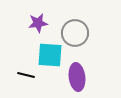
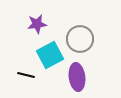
purple star: moved 1 px left, 1 px down
gray circle: moved 5 px right, 6 px down
cyan square: rotated 32 degrees counterclockwise
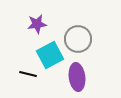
gray circle: moved 2 px left
black line: moved 2 px right, 1 px up
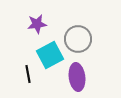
black line: rotated 66 degrees clockwise
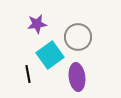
gray circle: moved 2 px up
cyan square: rotated 8 degrees counterclockwise
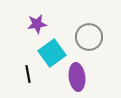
gray circle: moved 11 px right
cyan square: moved 2 px right, 2 px up
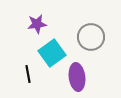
gray circle: moved 2 px right
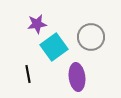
cyan square: moved 2 px right, 6 px up
